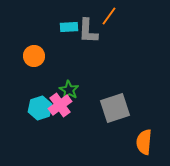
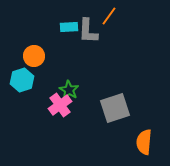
cyan hexagon: moved 18 px left, 28 px up
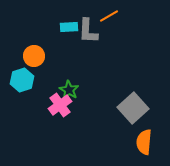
orange line: rotated 24 degrees clockwise
gray square: moved 18 px right; rotated 24 degrees counterclockwise
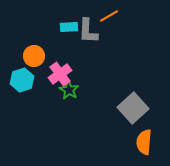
pink cross: moved 31 px up
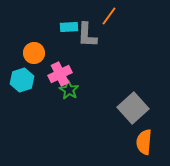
orange line: rotated 24 degrees counterclockwise
gray L-shape: moved 1 px left, 4 px down
orange circle: moved 3 px up
pink cross: rotated 10 degrees clockwise
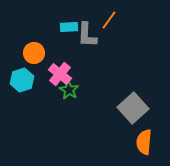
orange line: moved 4 px down
pink cross: rotated 25 degrees counterclockwise
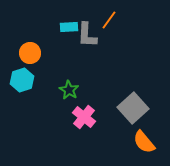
orange circle: moved 4 px left
pink cross: moved 24 px right, 43 px down
orange semicircle: rotated 45 degrees counterclockwise
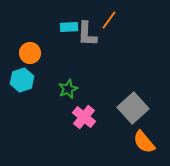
gray L-shape: moved 1 px up
green star: moved 1 px left, 1 px up; rotated 18 degrees clockwise
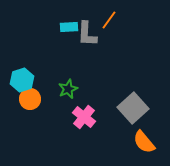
orange circle: moved 46 px down
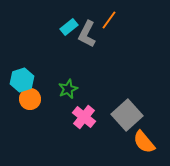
cyan rectangle: rotated 36 degrees counterclockwise
gray L-shape: rotated 24 degrees clockwise
gray square: moved 6 px left, 7 px down
